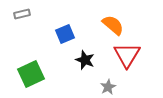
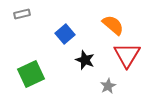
blue square: rotated 18 degrees counterclockwise
gray star: moved 1 px up
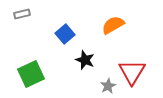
orange semicircle: rotated 70 degrees counterclockwise
red triangle: moved 5 px right, 17 px down
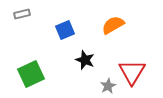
blue square: moved 4 px up; rotated 18 degrees clockwise
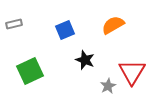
gray rectangle: moved 8 px left, 10 px down
green square: moved 1 px left, 3 px up
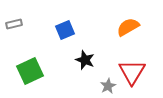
orange semicircle: moved 15 px right, 2 px down
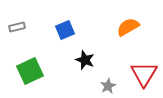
gray rectangle: moved 3 px right, 3 px down
red triangle: moved 12 px right, 2 px down
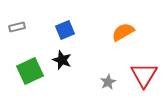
orange semicircle: moved 5 px left, 5 px down
black star: moved 23 px left
red triangle: moved 1 px down
gray star: moved 4 px up
